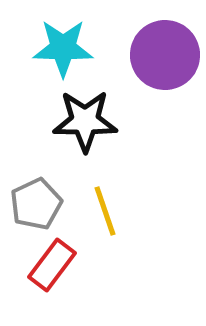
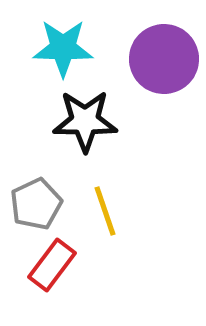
purple circle: moved 1 px left, 4 px down
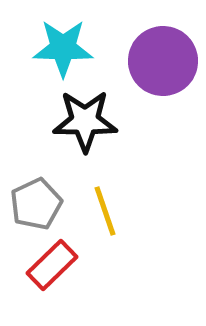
purple circle: moved 1 px left, 2 px down
red rectangle: rotated 9 degrees clockwise
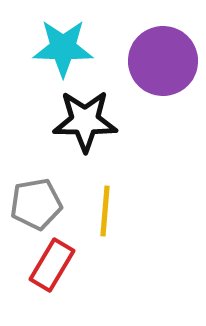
gray pentagon: rotated 15 degrees clockwise
yellow line: rotated 24 degrees clockwise
red rectangle: rotated 15 degrees counterclockwise
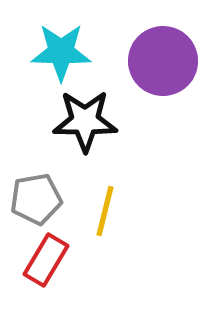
cyan star: moved 2 px left, 4 px down
gray pentagon: moved 5 px up
yellow line: rotated 9 degrees clockwise
red rectangle: moved 6 px left, 5 px up
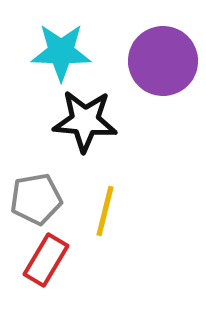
black star: rotated 4 degrees clockwise
